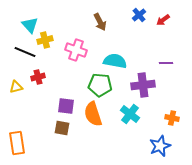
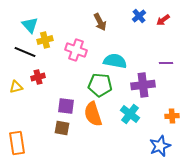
blue cross: moved 1 px down
orange cross: moved 2 px up; rotated 16 degrees counterclockwise
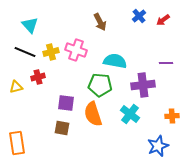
yellow cross: moved 6 px right, 12 px down
purple square: moved 3 px up
blue star: moved 2 px left
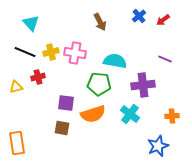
cyan triangle: moved 1 px right, 2 px up
pink cross: moved 1 px left, 3 px down; rotated 10 degrees counterclockwise
purple line: moved 1 px left, 4 px up; rotated 24 degrees clockwise
green pentagon: moved 1 px left, 1 px up
orange semicircle: rotated 90 degrees counterclockwise
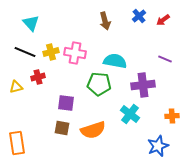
brown arrow: moved 5 px right, 1 px up; rotated 12 degrees clockwise
orange semicircle: moved 16 px down
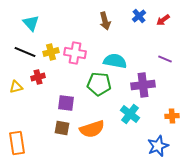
orange semicircle: moved 1 px left, 1 px up
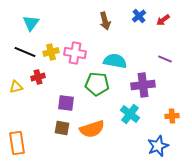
cyan triangle: rotated 18 degrees clockwise
green pentagon: moved 2 px left
